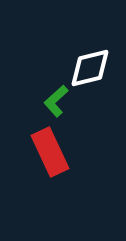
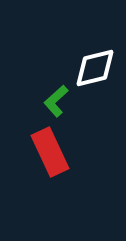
white diamond: moved 5 px right
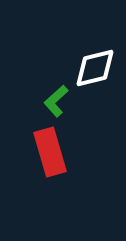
red rectangle: rotated 9 degrees clockwise
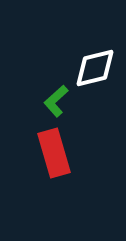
red rectangle: moved 4 px right, 1 px down
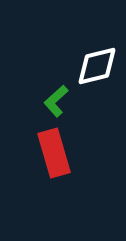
white diamond: moved 2 px right, 2 px up
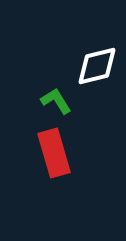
green L-shape: rotated 100 degrees clockwise
